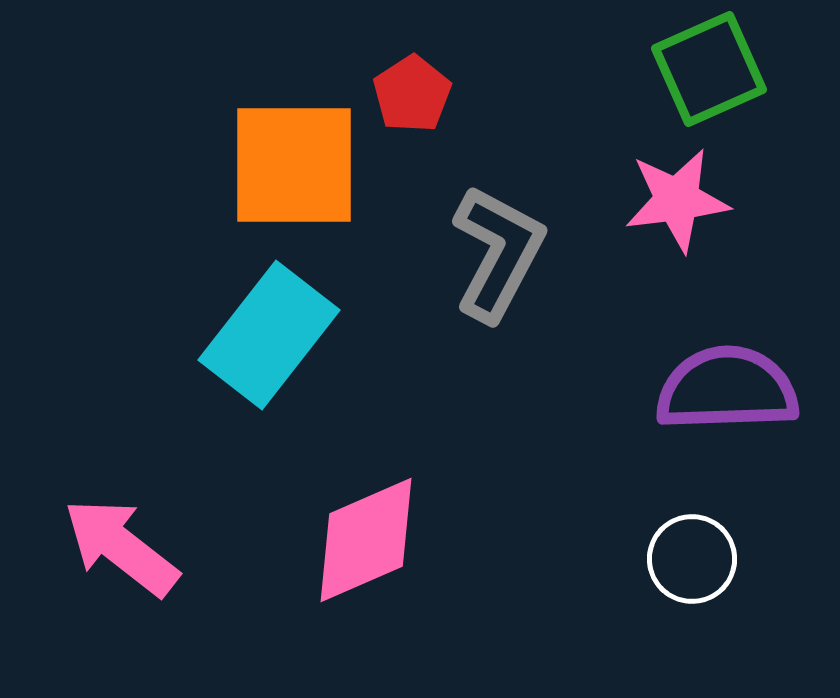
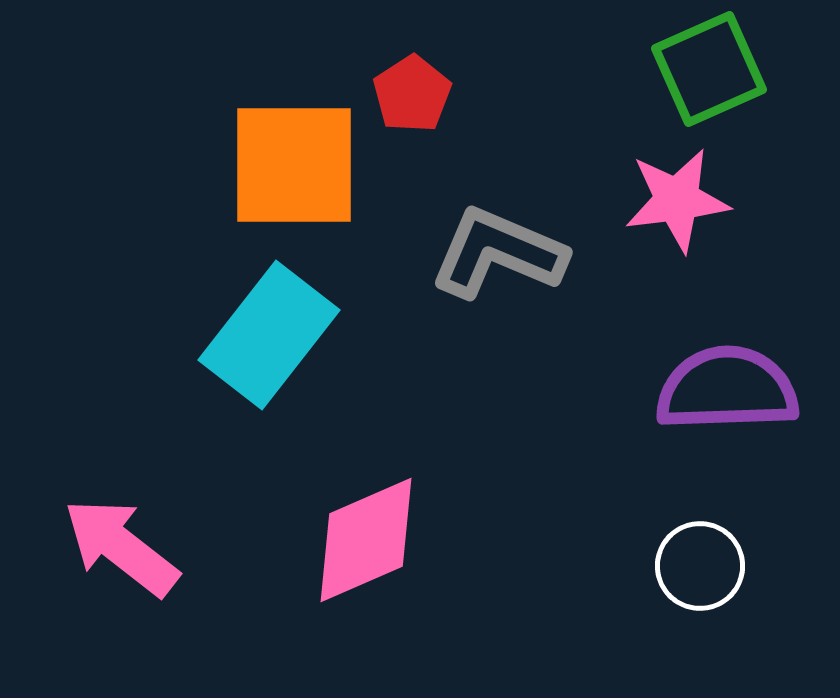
gray L-shape: rotated 95 degrees counterclockwise
white circle: moved 8 px right, 7 px down
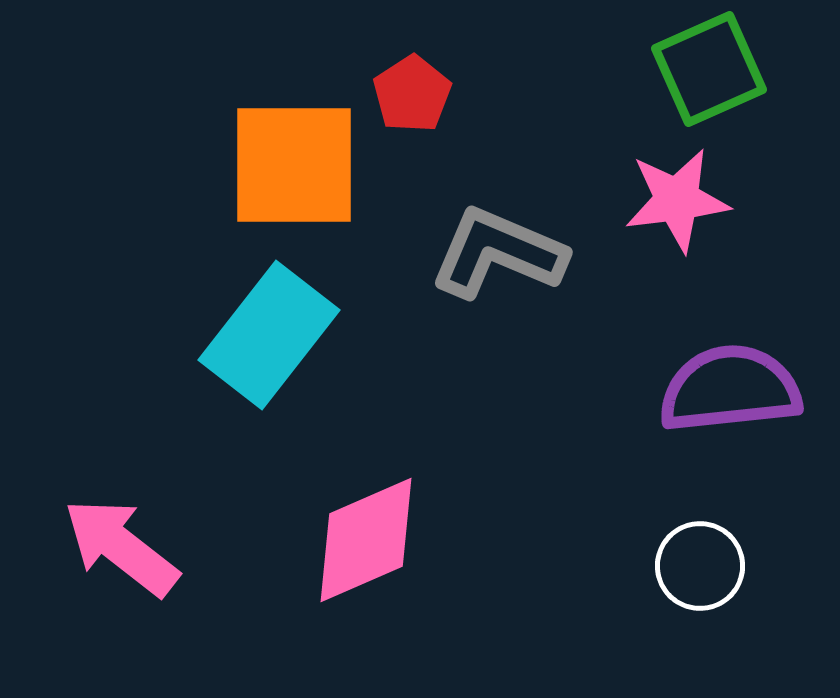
purple semicircle: moved 3 px right; rotated 4 degrees counterclockwise
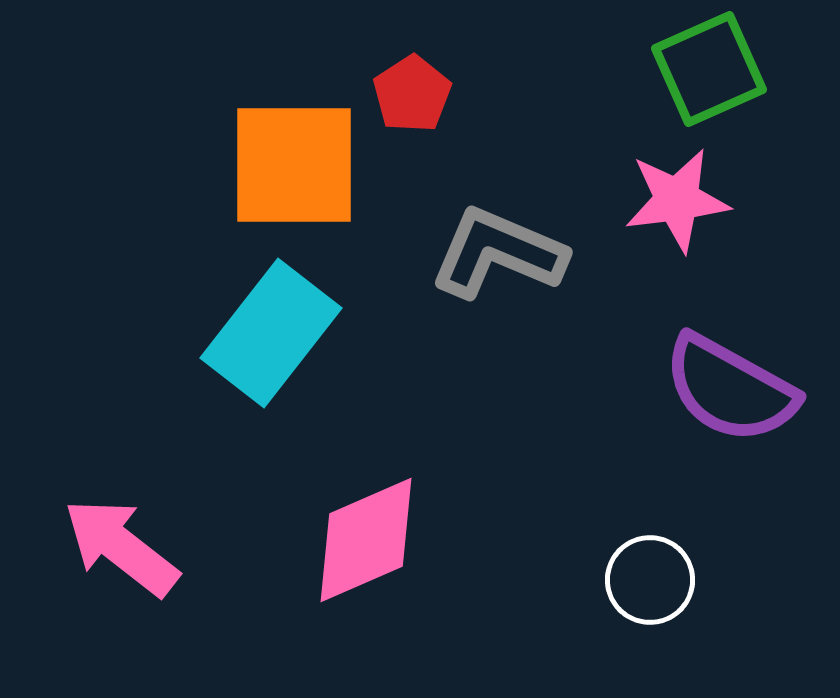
cyan rectangle: moved 2 px right, 2 px up
purple semicircle: rotated 145 degrees counterclockwise
white circle: moved 50 px left, 14 px down
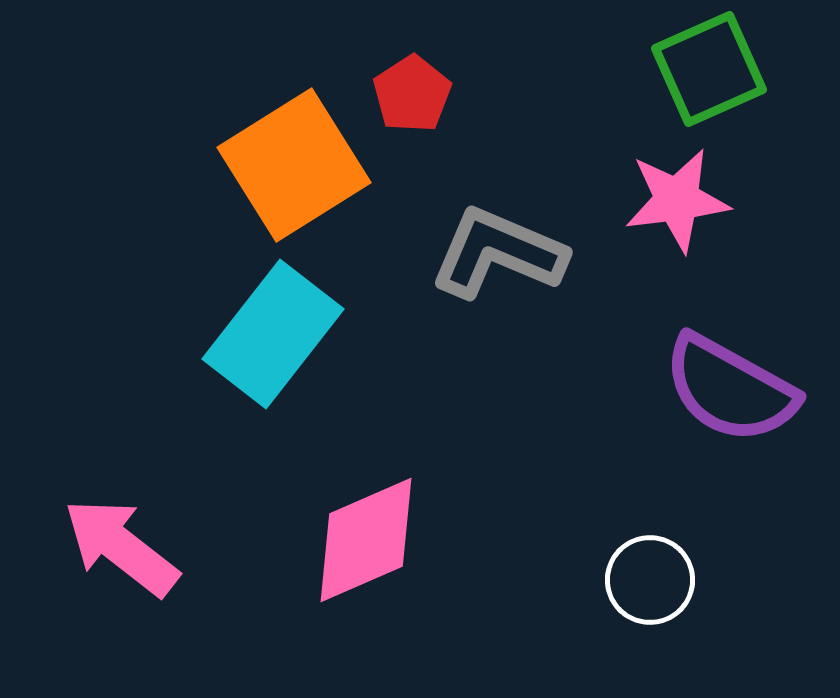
orange square: rotated 32 degrees counterclockwise
cyan rectangle: moved 2 px right, 1 px down
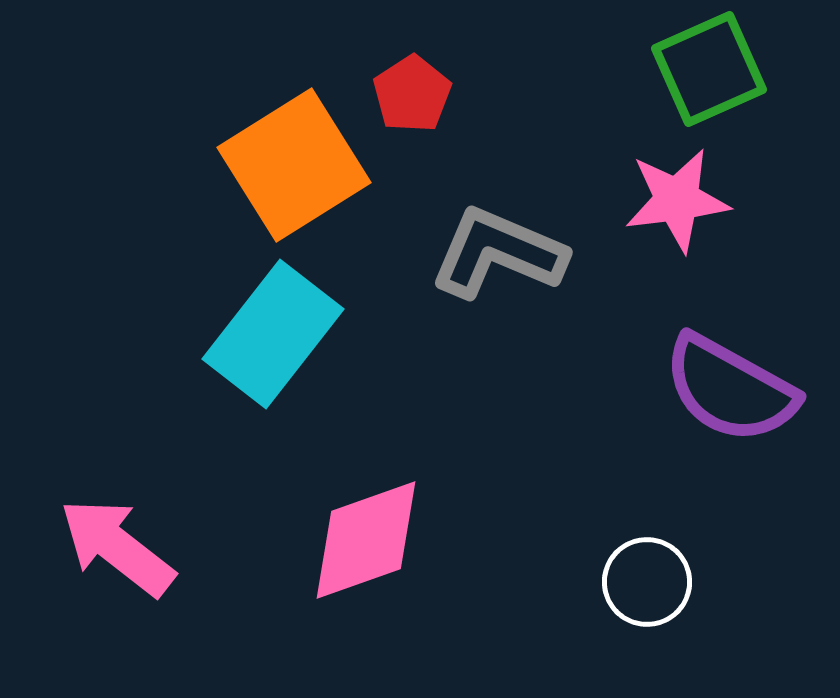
pink diamond: rotated 4 degrees clockwise
pink arrow: moved 4 px left
white circle: moved 3 px left, 2 px down
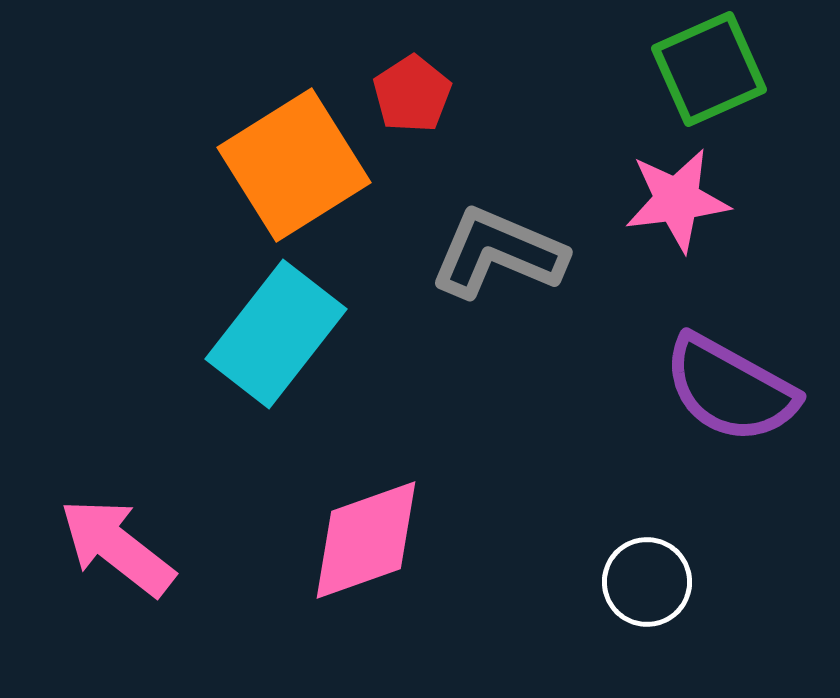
cyan rectangle: moved 3 px right
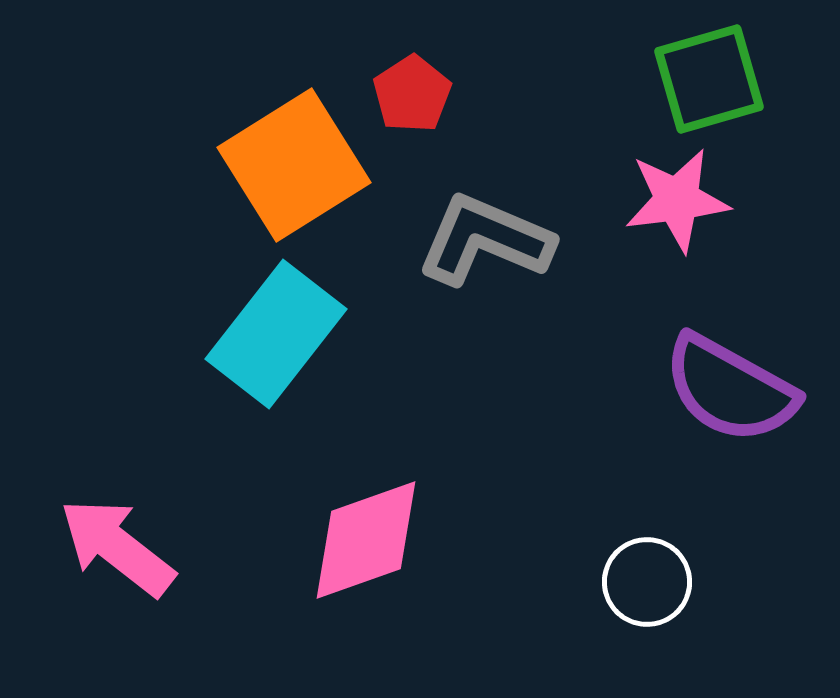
green square: moved 10 px down; rotated 8 degrees clockwise
gray L-shape: moved 13 px left, 13 px up
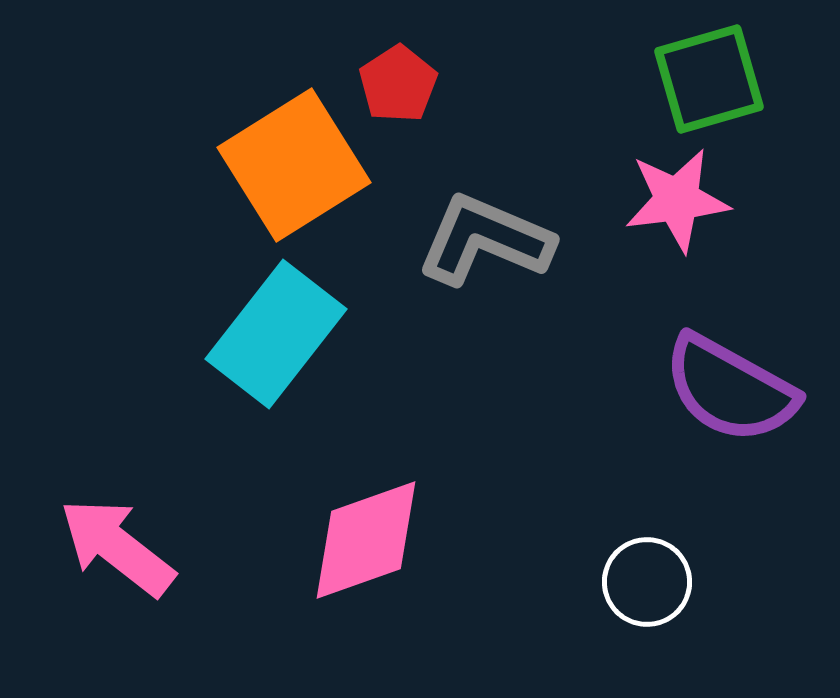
red pentagon: moved 14 px left, 10 px up
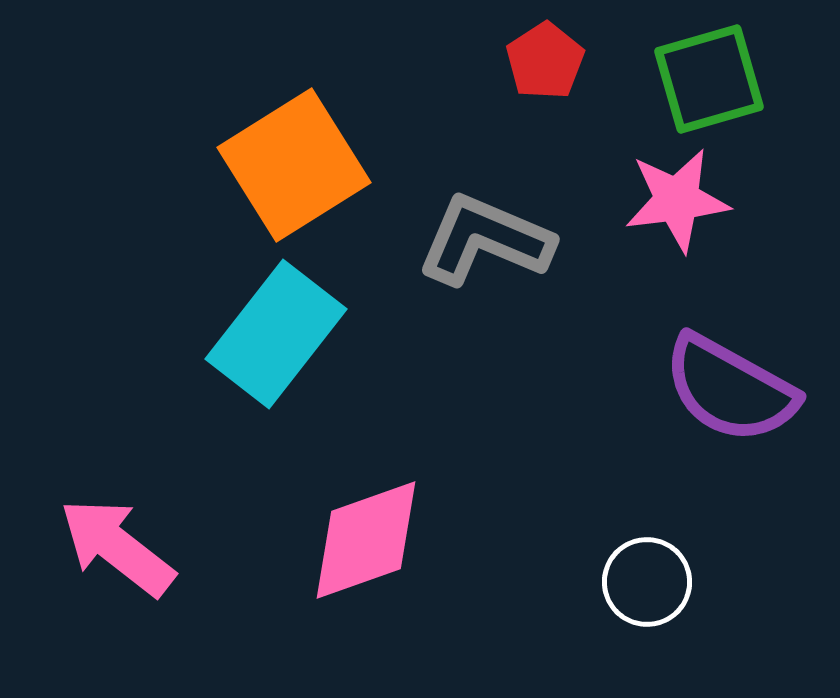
red pentagon: moved 147 px right, 23 px up
